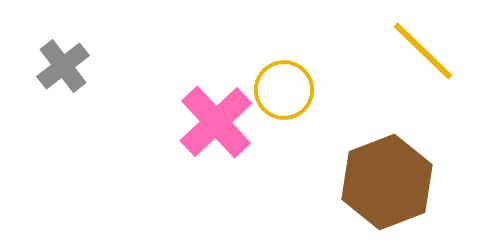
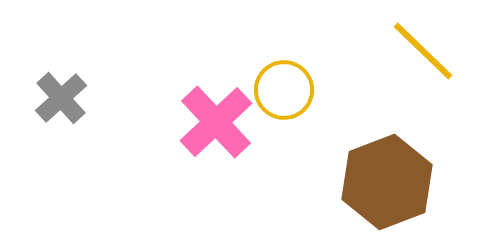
gray cross: moved 2 px left, 32 px down; rotated 4 degrees counterclockwise
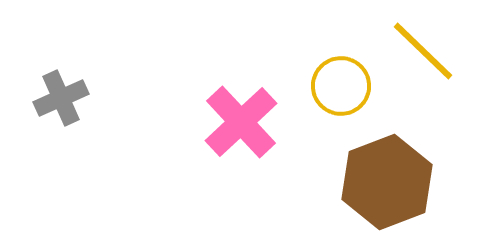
yellow circle: moved 57 px right, 4 px up
gray cross: rotated 18 degrees clockwise
pink cross: moved 25 px right
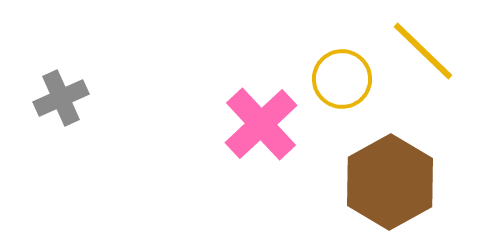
yellow circle: moved 1 px right, 7 px up
pink cross: moved 20 px right, 2 px down
brown hexagon: moved 3 px right; rotated 8 degrees counterclockwise
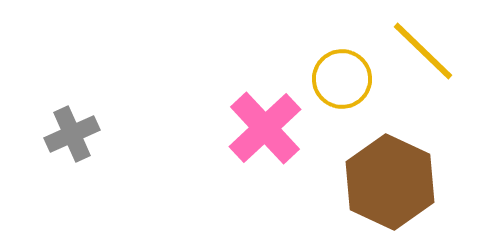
gray cross: moved 11 px right, 36 px down
pink cross: moved 4 px right, 4 px down
brown hexagon: rotated 6 degrees counterclockwise
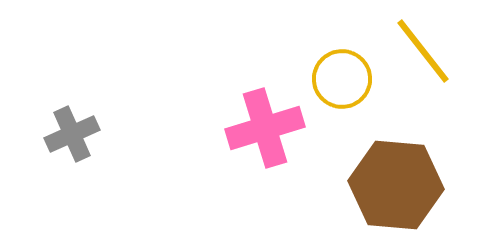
yellow line: rotated 8 degrees clockwise
pink cross: rotated 26 degrees clockwise
brown hexagon: moved 6 px right, 3 px down; rotated 20 degrees counterclockwise
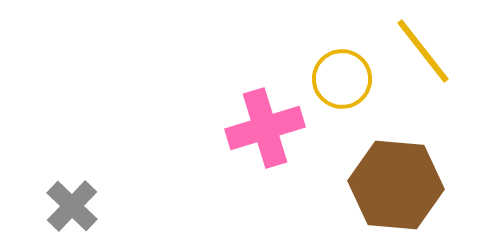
gray cross: moved 72 px down; rotated 22 degrees counterclockwise
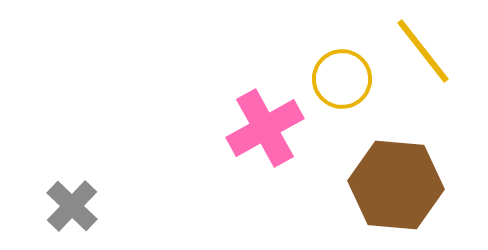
pink cross: rotated 12 degrees counterclockwise
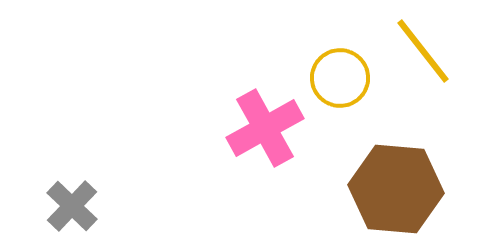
yellow circle: moved 2 px left, 1 px up
brown hexagon: moved 4 px down
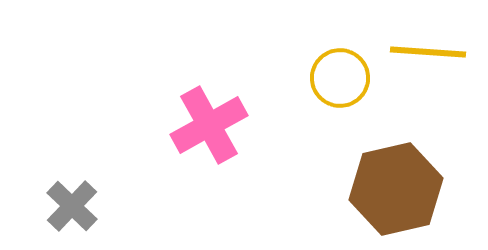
yellow line: moved 5 px right, 1 px down; rotated 48 degrees counterclockwise
pink cross: moved 56 px left, 3 px up
brown hexagon: rotated 18 degrees counterclockwise
